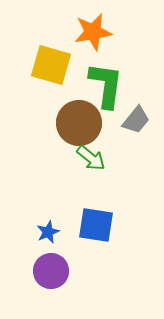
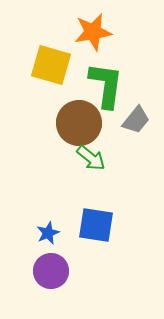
blue star: moved 1 px down
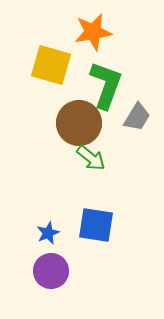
green L-shape: rotated 12 degrees clockwise
gray trapezoid: moved 1 px right, 3 px up; rotated 8 degrees counterclockwise
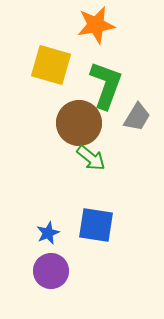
orange star: moved 3 px right, 7 px up
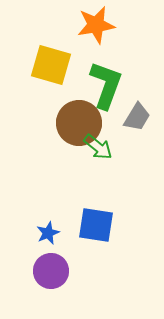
green arrow: moved 7 px right, 11 px up
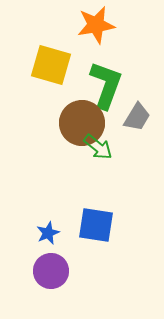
brown circle: moved 3 px right
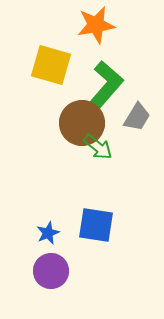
green L-shape: rotated 21 degrees clockwise
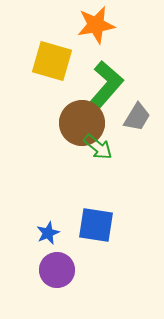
yellow square: moved 1 px right, 4 px up
purple circle: moved 6 px right, 1 px up
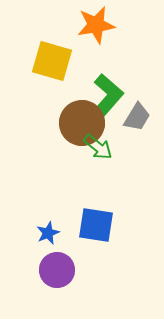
green L-shape: moved 13 px down
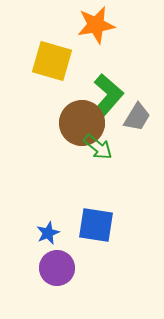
purple circle: moved 2 px up
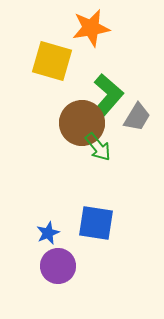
orange star: moved 5 px left, 3 px down
green arrow: rotated 12 degrees clockwise
blue square: moved 2 px up
purple circle: moved 1 px right, 2 px up
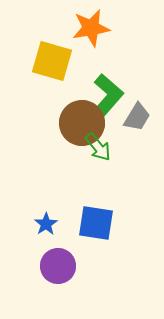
blue star: moved 2 px left, 9 px up; rotated 10 degrees counterclockwise
